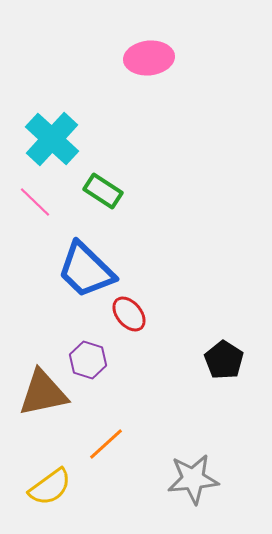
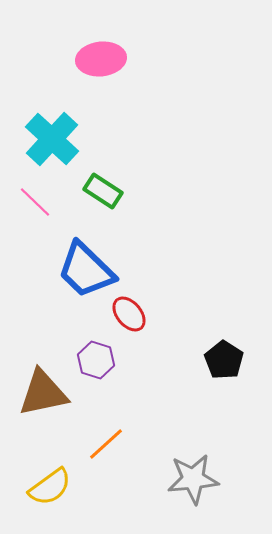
pink ellipse: moved 48 px left, 1 px down
purple hexagon: moved 8 px right
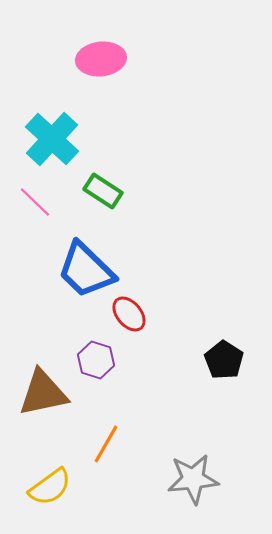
orange line: rotated 18 degrees counterclockwise
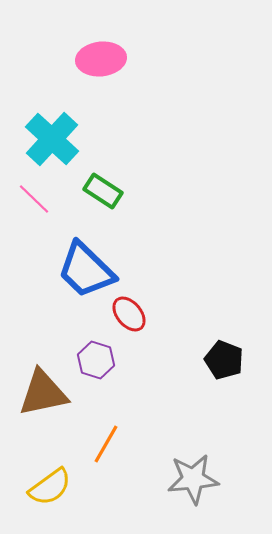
pink line: moved 1 px left, 3 px up
black pentagon: rotated 12 degrees counterclockwise
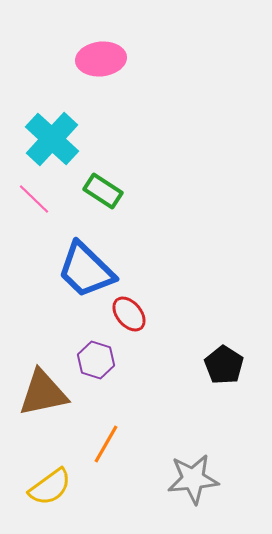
black pentagon: moved 5 px down; rotated 12 degrees clockwise
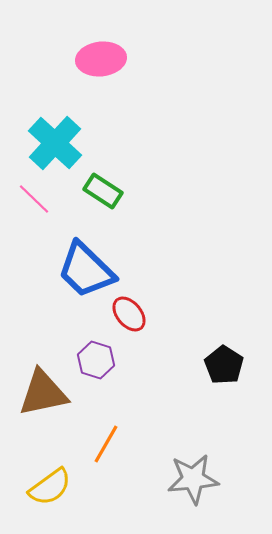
cyan cross: moved 3 px right, 4 px down
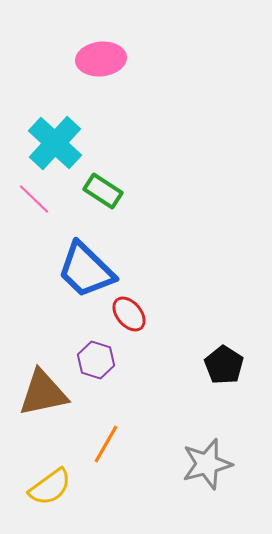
gray star: moved 14 px right, 15 px up; rotated 9 degrees counterclockwise
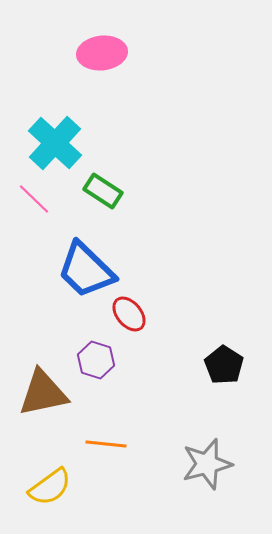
pink ellipse: moved 1 px right, 6 px up
orange line: rotated 66 degrees clockwise
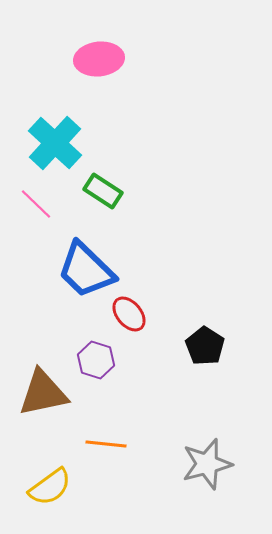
pink ellipse: moved 3 px left, 6 px down
pink line: moved 2 px right, 5 px down
black pentagon: moved 19 px left, 19 px up
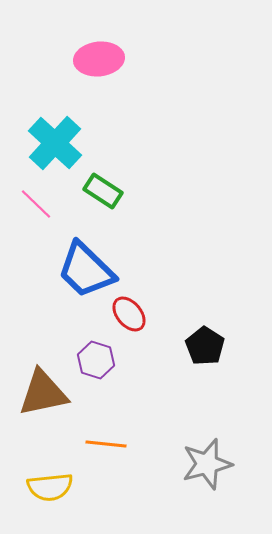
yellow semicircle: rotated 30 degrees clockwise
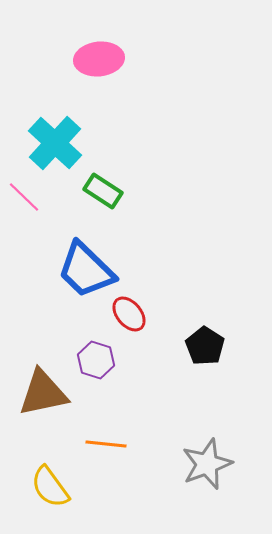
pink line: moved 12 px left, 7 px up
gray star: rotated 6 degrees counterclockwise
yellow semicircle: rotated 60 degrees clockwise
